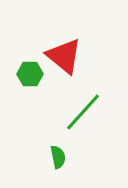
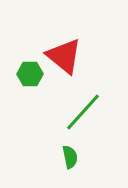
green semicircle: moved 12 px right
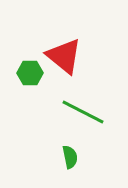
green hexagon: moved 1 px up
green line: rotated 75 degrees clockwise
